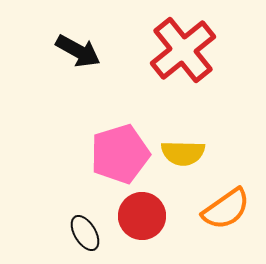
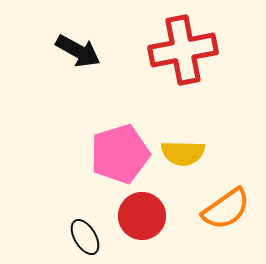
red cross: rotated 28 degrees clockwise
black ellipse: moved 4 px down
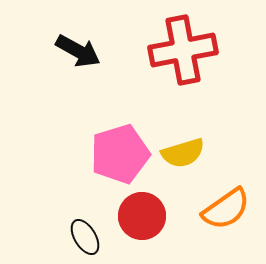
yellow semicircle: rotated 18 degrees counterclockwise
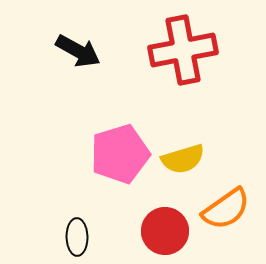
yellow semicircle: moved 6 px down
red circle: moved 23 px right, 15 px down
black ellipse: moved 8 px left; rotated 30 degrees clockwise
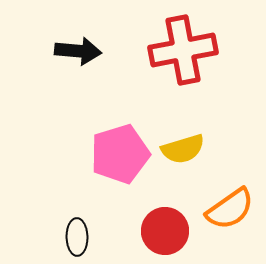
black arrow: rotated 24 degrees counterclockwise
yellow semicircle: moved 10 px up
orange semicircle: moved 4 px right
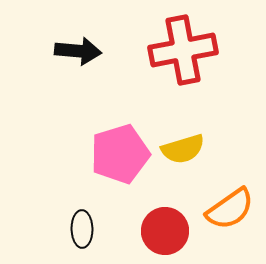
black ellipse: moved 5 px right, 8 px up
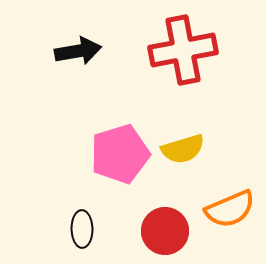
black arrow: rotated 15 degrees counterclockwise
orange semicircle: rotated 12 degrees clockwise
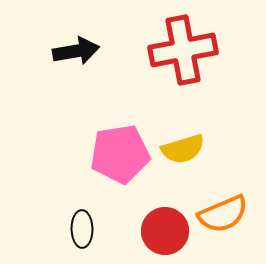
black arrow: moved 2 px left
pink pentagon: rotated 8 degrees clockwise
orange semicircle: moved 7 px left, 5 px down
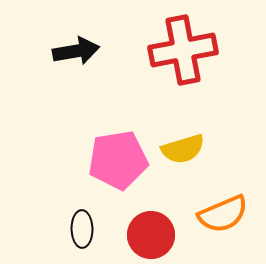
pink pentagon: moved 2 px left, 6 px down
red circle: moved 14 px left, 4 px down
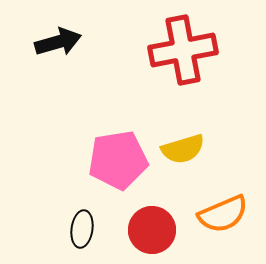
black arrow: moved 18 px left, 9 px up; rotated 6 degrees counterclockwise
black ellipse: rotated 9 degrees clockwise
red circle: moved 1 px right, 5 px up
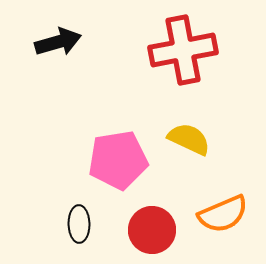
yellow semicircle: moved 6 px right, 10 px up; rotated 138 degrees counterclockwise
black ellipse: moved 3 px left, 5 px up; rotated 9 degrees counterclockwise
